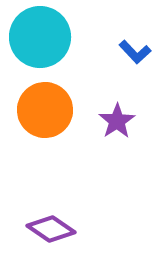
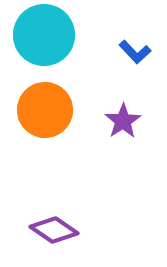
cyan circle: moved 4 px right, 2 px up
purple star: moved 6 px right
purple diamond: moved 3 px right, 1 px down
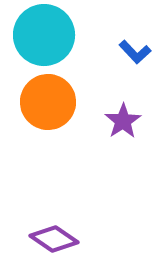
orange circle: moved 3 px right, 8 px up
purple diamond: moved 9 px down
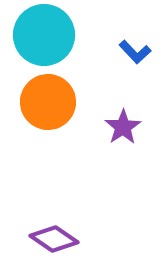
purple star: moved 6 px down
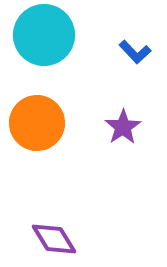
orange circle: moved 11 px left, 21 px down
purple diamond: rotated 24 degrees clockwise
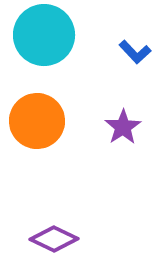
orange circle: moved 2 px up
purple diamond: rotated 33 degrees counterclockwise
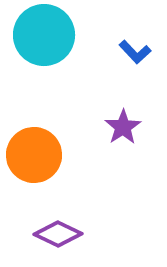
orange circle: moved 3 px left, 34 px down
purple diamond: moved 4 px right, 5 px up
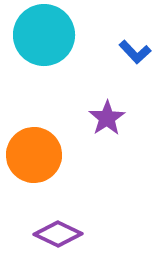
purple star: moved 16 px left, 9 px up
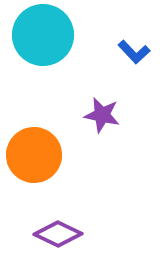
cyan circle: moved 1 px left
blue L-shape: moved 1 px left
purple star: moved 5 px left, 3 px up; rotated 27 degrees counterclockwise
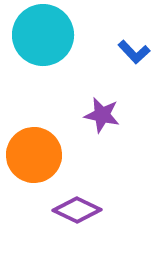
purple diamond: moved 19 px right, 24 px up
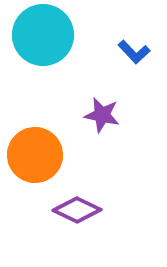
orange circle: moved 1 px right
